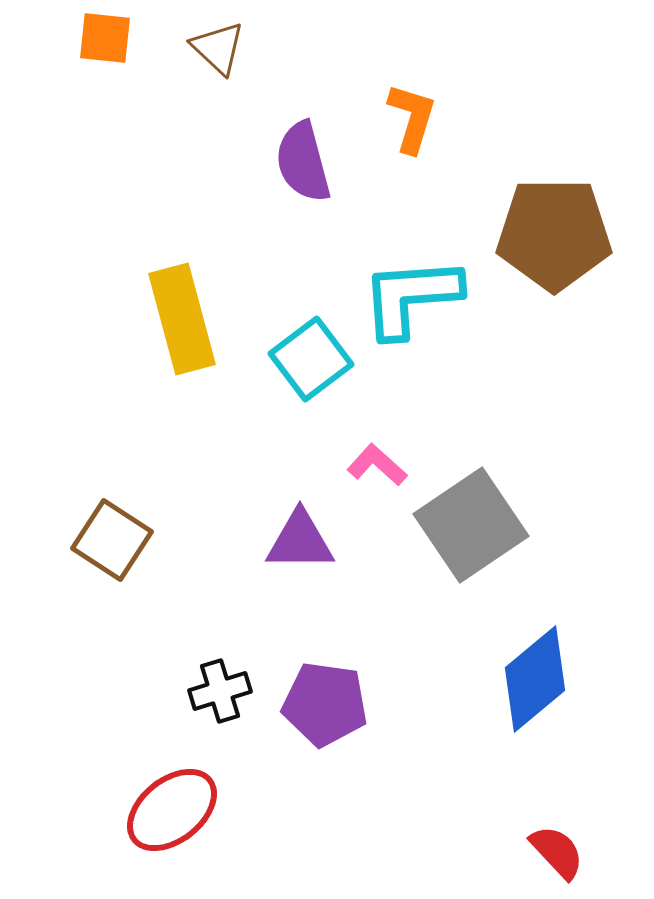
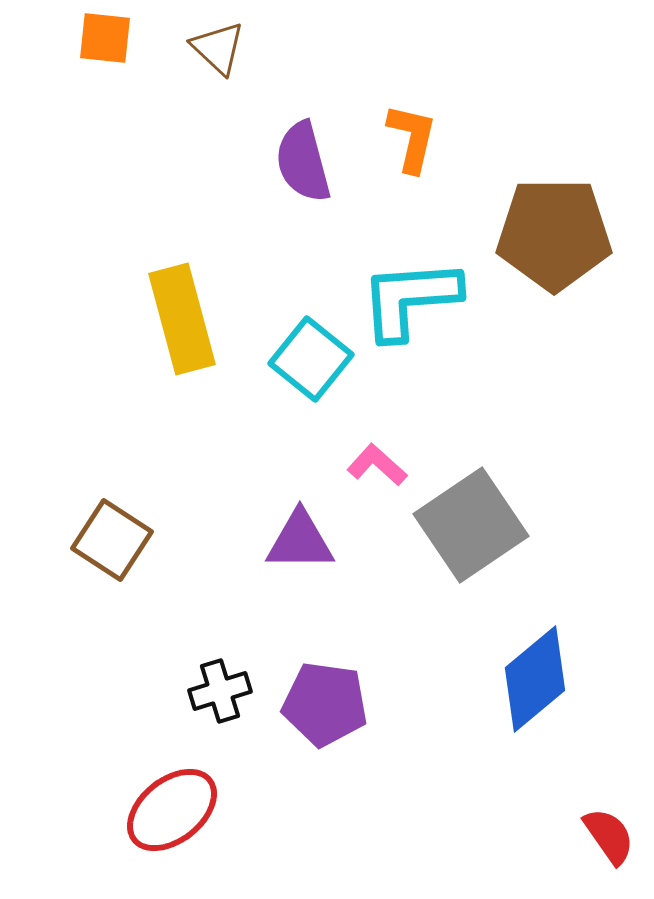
orange L-shape: moved 20 px down; rotated 4 degrees counterclockwise
cyan L-shape: moved 1 px left, 2 px down
cyan square: rotated 14 degrees counterclockwise
red semicircle: moved 52 px right, 16 px up; rotated 8 degrees clockwise
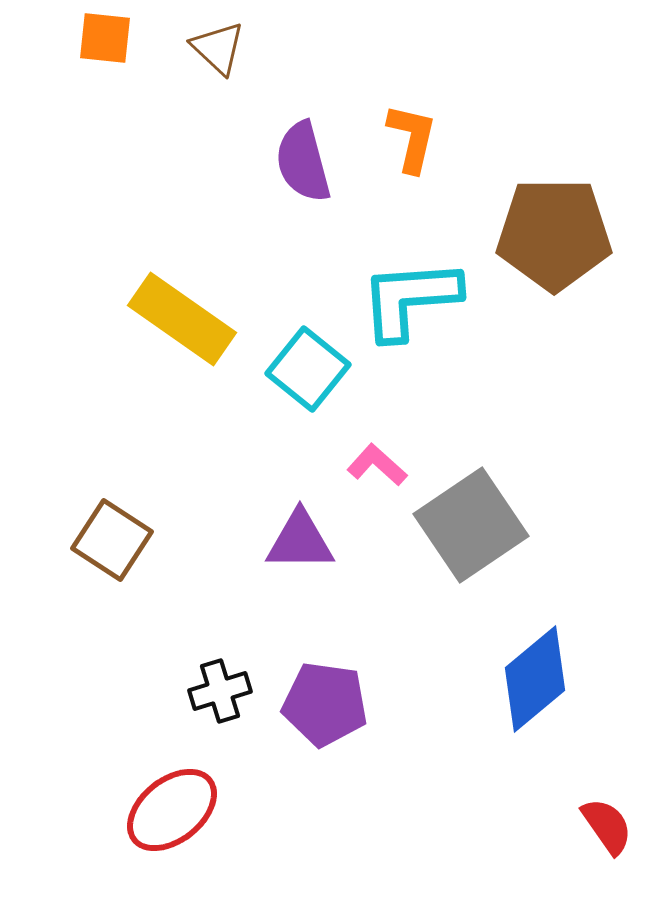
yellow rectangle: rotated 40 degrees counterclockwise
cyan square: moved 3 px left, 10 px down
red semicircle: moved 2 px left, 10 px up
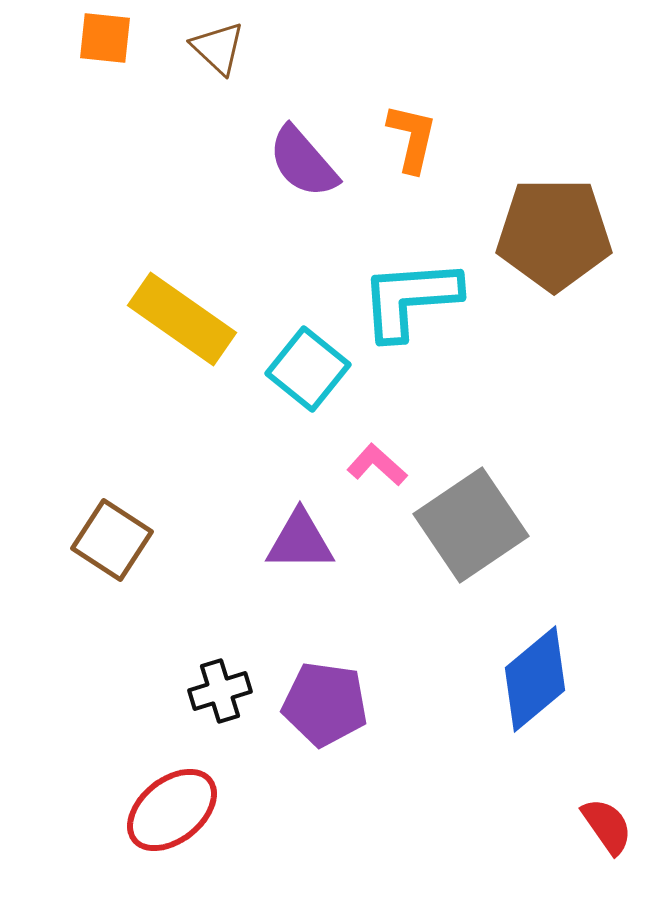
purple semicircle: rotated 26 degrees counterclockwise
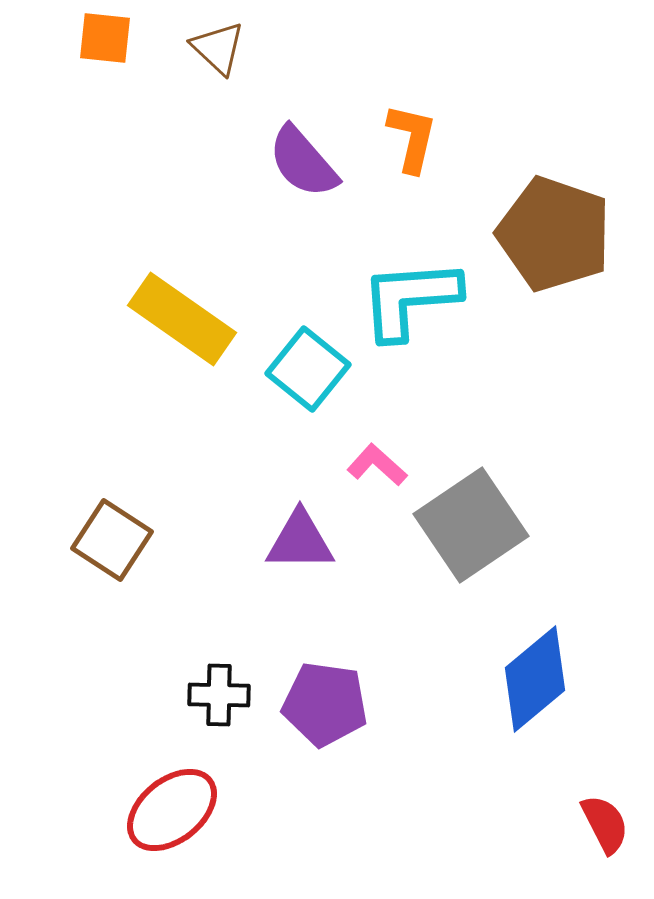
brown pentagon: rotated 19 degrees clockwise
black cross: moved 1 px left, 4 px down; rotated 18 degrees clockwise
red semicircle: moved 2 px left, 2 px up; rotated 8 degrees clockwise
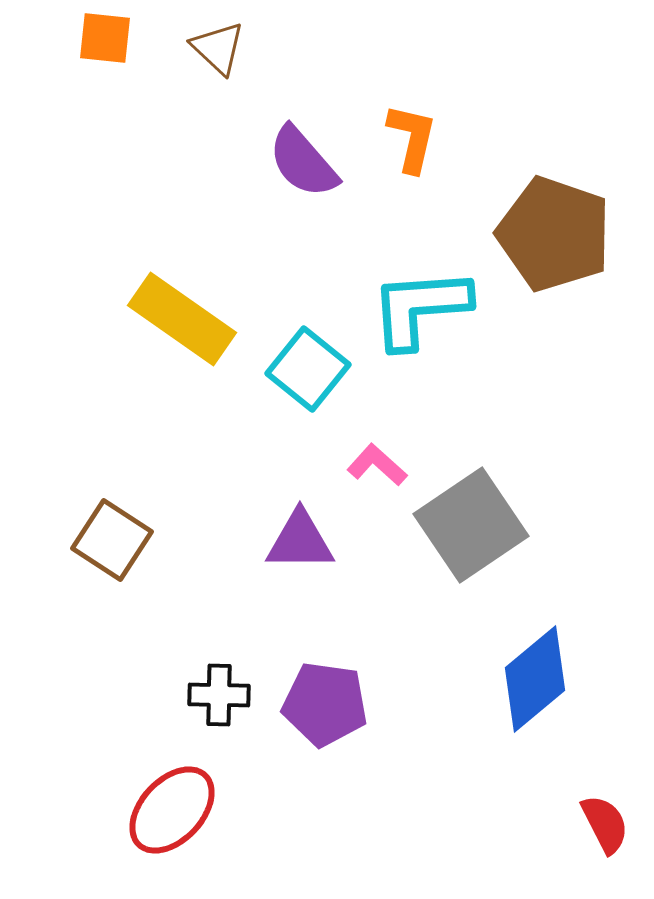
cyan L-shape: moved 10 px right, 9 px down
red ellipse: rotated 8 degrees counterclockwise
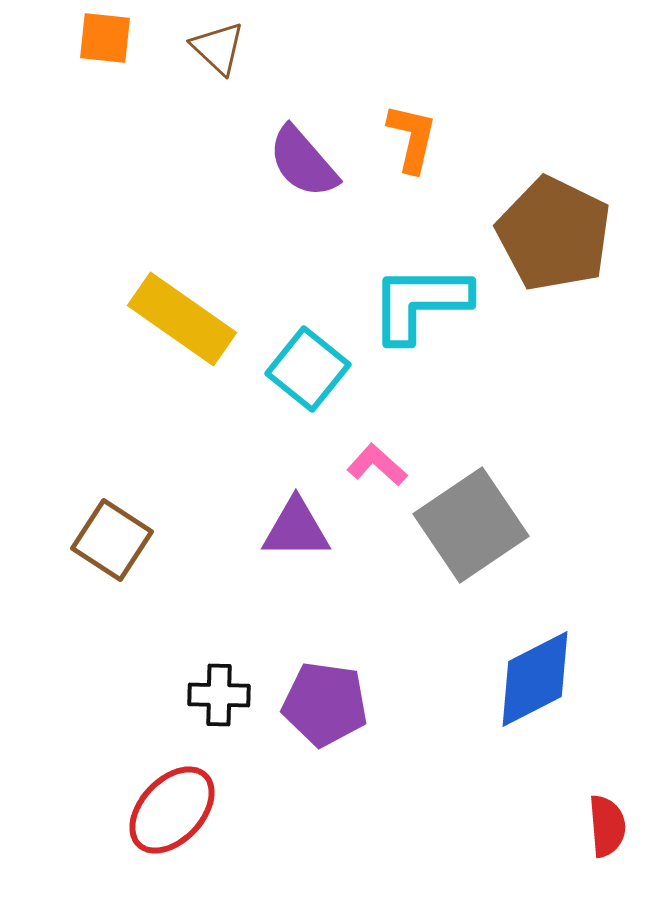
brown pentagon: rotated 7 degrees clockwise
cyan L-shape: moved 5 px up; rotated 4 degrees clockwise
purple triangle: moved 4 px left, 12 px up
blue diamond: rotated 13 degrees clockwise
red semicircle: moved 2 px right, 2 px down; rotated 22 degrees clockwise
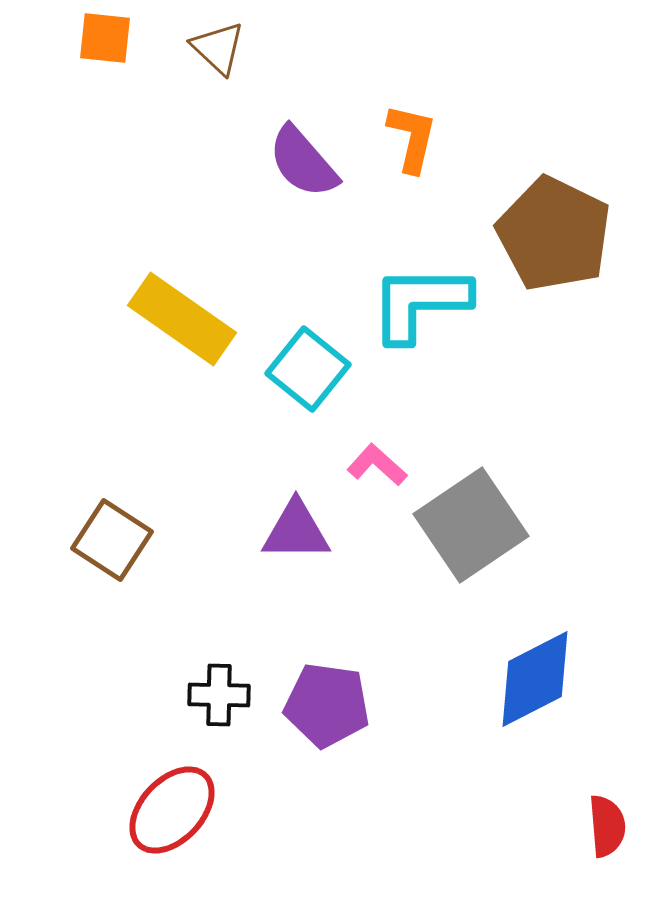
purple triangle: moved 2 px down
purple pentagon: moved 2 px right, 1 px down
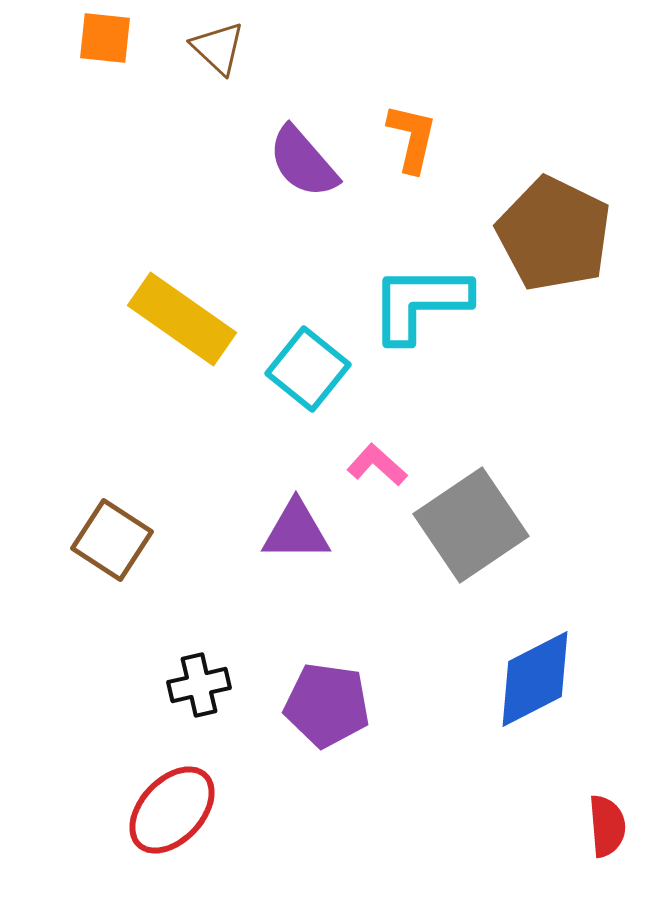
black cross: moved 20 px left, 10 px up; rotated 14 degrees counterclockwise
